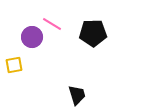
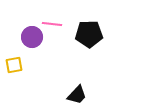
pink line: rotated 24 degrees counterclockwise
black pentagon: moved 4 px left, 1 px down
black trapezoid: rotated 60 degrees clockwise
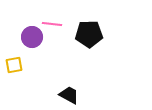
black trapezoid: moved 8 px left; rotated 105 degrees counterclockwise
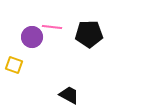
pink line: moved 3 px down
yellow square: rotated 30 degrees clockwise
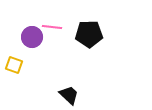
black trapezoid: rotated 15 degrees clockwise
